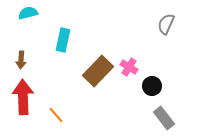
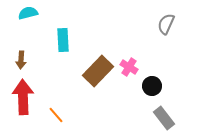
cyan rectangle: rotated 15 degrees counterclockwise
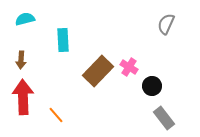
cyan semicircle: moved 3 px left, 6 px down
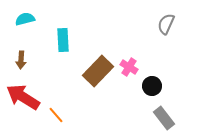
red arrow: rotated 56 degrees counterclockwise
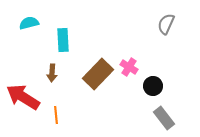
cyan semicircle: moved 4 px right, 4 px down
brown arrow: moved 31 px right, 13 px down
brown rectangle: moved 3 px down
black circle: moved 1 px right
orange line: rotated 36 degrees clockwise
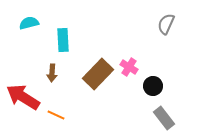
orange line: rotated 60 degrees counterclockwise
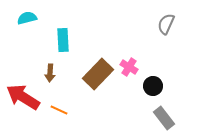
cyan semicircle: moved 2 px left, 5 px up
brown arrow: moved 2 px left
orange line: moved 3 px right, 5 px up
